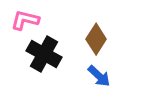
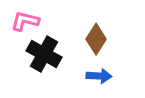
pink L-shape: moved 1 px down
blue arrow: rotated 40 degrees counterclockwise
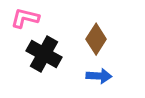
pink L-shape: moved 3 px up
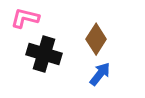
black cross: rotated 12 degrees counterclockwise
blue arrow: moved 1 px right, 2 px up; rotated 55 degrees counterclockwise
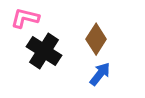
black cross: moved 3 px up; rotated 16 degrees clockwise
